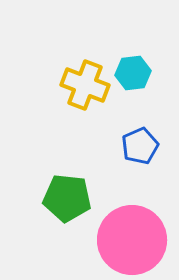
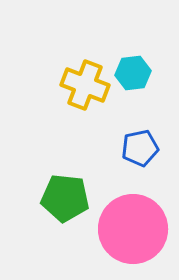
blue pentagon: moved 2 px down; rotated 12 degrees clockwise
green pentagon: moved 2 px left
pink circle: moved 1 px right, 11 px up
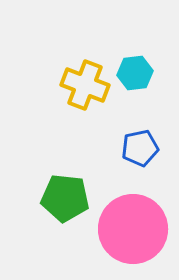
cyan hexagon: moved 2 px right
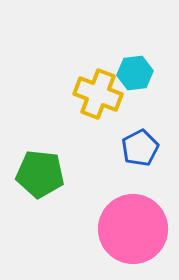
yellow cross: moved 13 px right, 9 px down
blue pentagon: rotated 15 degrees counterclockwise
green pentagon: moved 25 px left, 24 px up
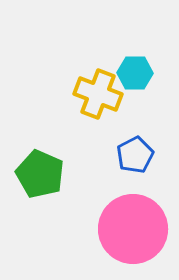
cyan hexagon: rotated 8 degrees clockwise
blue pentagon: moved 5 px left, 7 px down
green pentagon: rotated 18 degrees clockwise
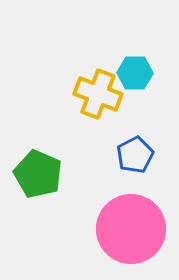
green pentagon: moved 2 px left
pink circle: moved 2 px left
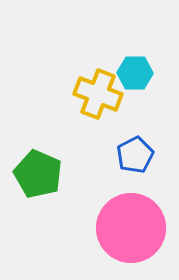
pink circle: moved 1 px up
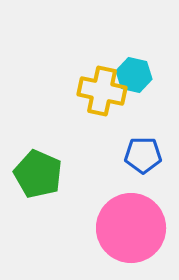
cyan hexagon: moved 1 px left, 2 px down; rotated 12 degrees clockwise
yellow cross: moved 4 px right, 3 px up; rotated 9 degrees counterclockwise
blue pentagon: moved 8 px right; rotated 27 degrees clockwise
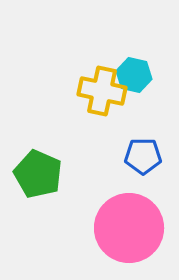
blue pentagon: moved 1 px down
pink circle: moved 2 px left
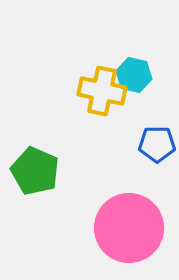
blue pentagon: moved 14 px right, 12 px up
green pentagon: moved 3 px left, 3 px up
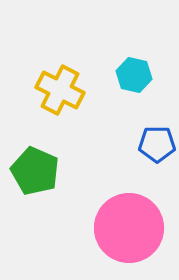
yellow cross: moved 42 px left, 1 px up; rotated 15 degrees clockwise
